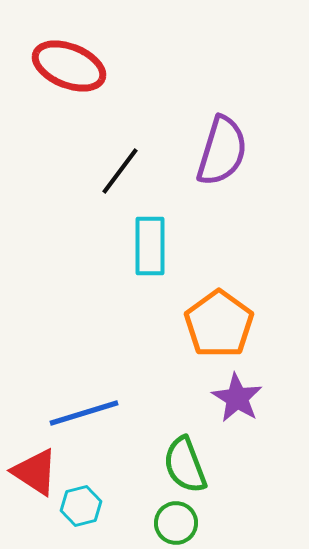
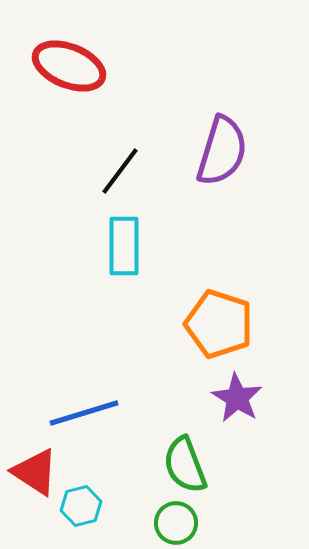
cyan rectangle: moved 26 px left
orange pentagon: rotated 18 degrees counterclockwise
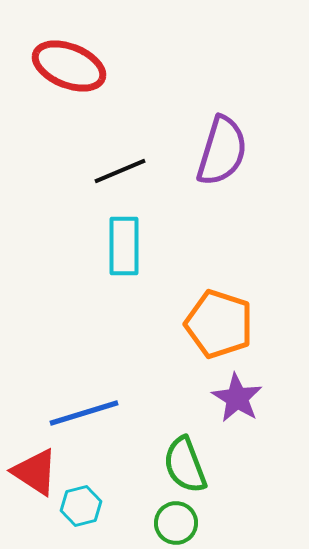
black line: rotated 30 degrees clockwise
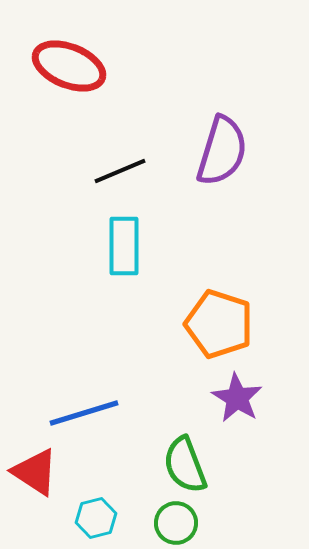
cyan hexagon: moved 15 px right, 12 px down
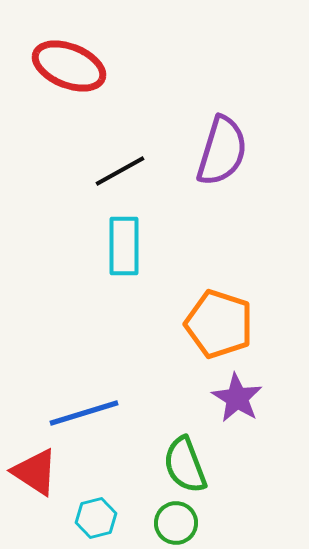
black line: rotated 6 degrees counterclockwise
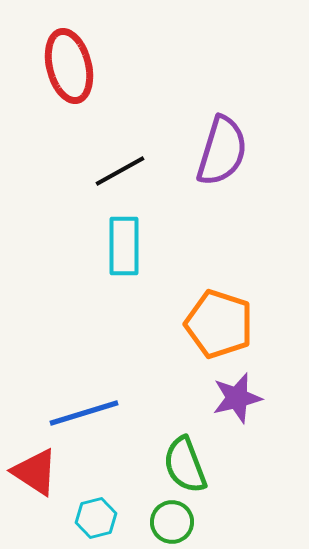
red ellipse: rotated 54 degrees clockwise
purple star: rotated 27 degrees clockwise
green circle: moved 4 px left, 1 px up
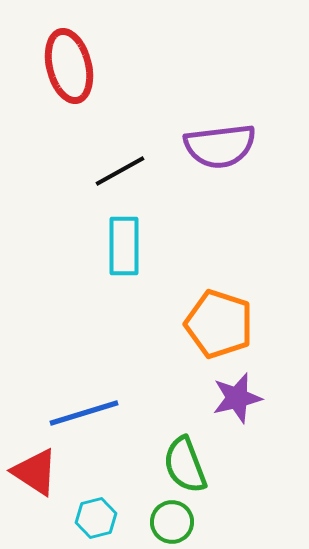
purple semicircle: moved 2 px left, 5 px up; rotated 66 degrees clockwise
